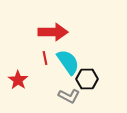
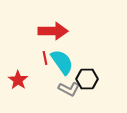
red arrow: moved 1 px up
cyan semicircle: moved 6 px left
gray L-shape: moved 7 px up
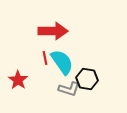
black hexagon: rotated 10 degrees clockwise
gray L-shape: rotated 10 degrees counterclockwise
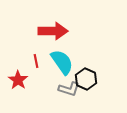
red line: moved 9 px left, 3 px down
black hexagon: moved 1 px left; rotated 15 degrees clockwise
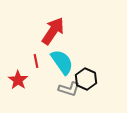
red arrow: rotated 56 degrees counterclockwise
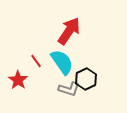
red arrow: moved 16 px right
red line: rotated 24 degrees counterclockwise
black hexagon: rotated 10 degrees clockwise
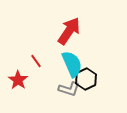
cyan semicircle: moved 10 px right, 2 px down; rotated 12 degrees clockwise
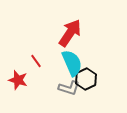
red arrow: moved 1 px right, 2 px down
cyan semicircle: moved 1 px up
red star: rotated 18 degrees counterclockwise
gray L-shape: moved 1 px up
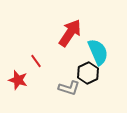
cyan semicircle: moved 26 px right, 11 px up
black hexagon: moved 2 px right, 6 px up
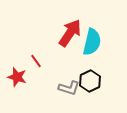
cyan semicircle: moved 6 px left, 10 px up; rotated 36 degrees clockwise
black hexagon: moved 2 px right, 8 px down
red star: moved 1 px left, 3 px up
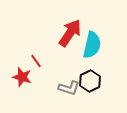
cyan semicircle: moved 3 px down
red star: moved 5 px right
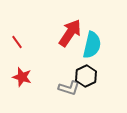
red line: moved 19 px left, 19 px up
black hexagon: moved 4 px left, 5 px up
